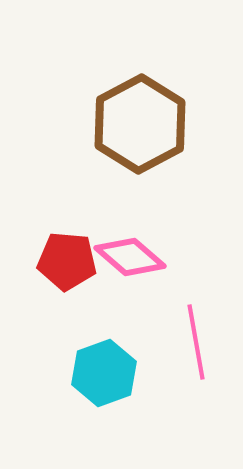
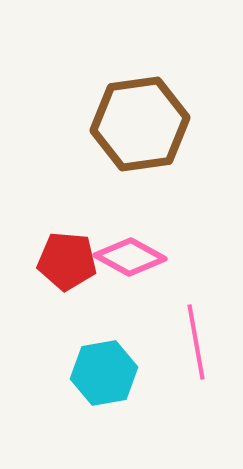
brown hexagon: rotated 20 degrees clockwise
pink diamond: rotated 12 degrees counterclockwise
cyan hexagon: rotated 10 degrees clockwise
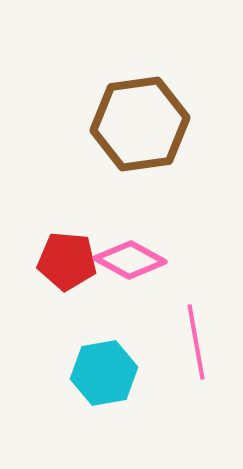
pink diamond: moved 3 px down
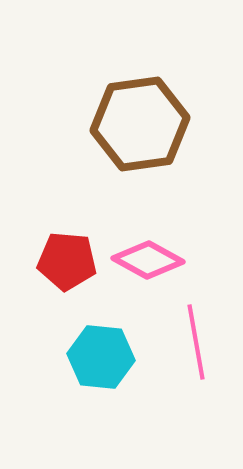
pink diamond: moved 18 px right
cyan hexagon: moved 3 px left, 16 px up; rotated 16 degrees clockwise
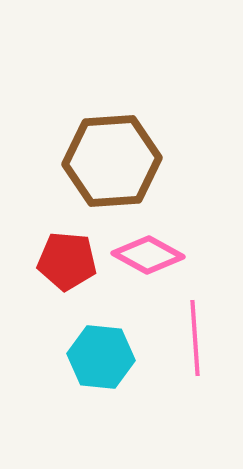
brown hexagon: moved 28 px left, 37 px down; rotated 4 degrees clockwise
pink diamond: moved 5 px up
pink line: moved 1 px left, 4 px up; rotated 6 degrees clockwise
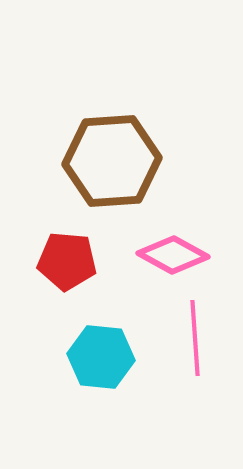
pink diamond: moved 25 px right
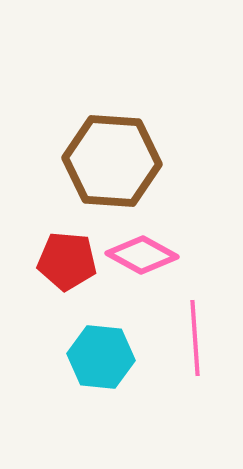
brown hexagon: rotated 8 degrees clockwise
pink diamond: moved 31 px left
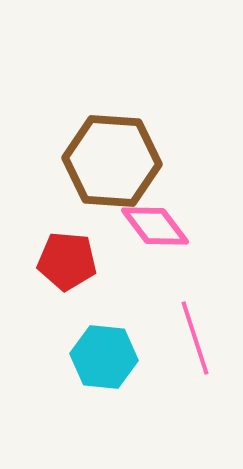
pink diamond: moved 13 px right, 29 px up; rotated 24 degrees clockwise
pink line: rotated 14 degrees counterclockwise
cyan hexagon: moved 3 px right
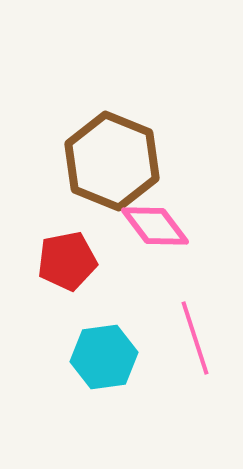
brown hexagon: rotated 18 degrees clockwise
red pentagon: rotated 16 degrees counterclockwise
cyan hexagon: rotated 14 degrees counterclockwise
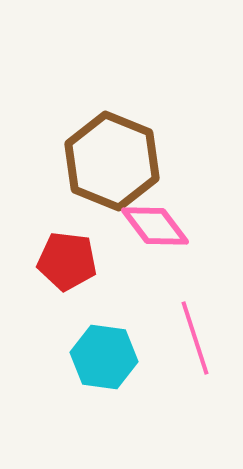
red pentagon: rotated 18 degrees clockwise
cyan hexagon: rotated 16 degrees clockwise
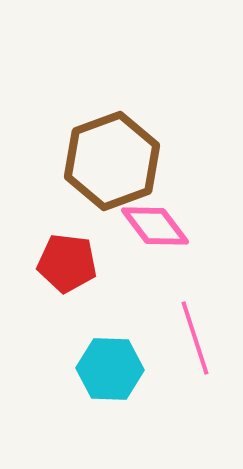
brown hexagon: rotated 18 degrees clockwise
red pentagon: moved 2 px down
cyan hexagon: moved 6 px right, 12 px down; rotated 6 degrees counterclockwise
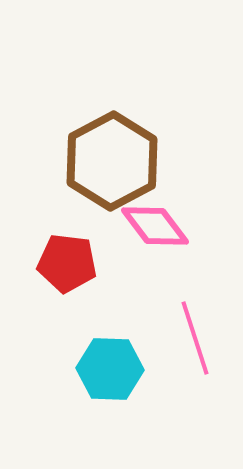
brown hexagon: rotated 8 degrees counterclockwise
